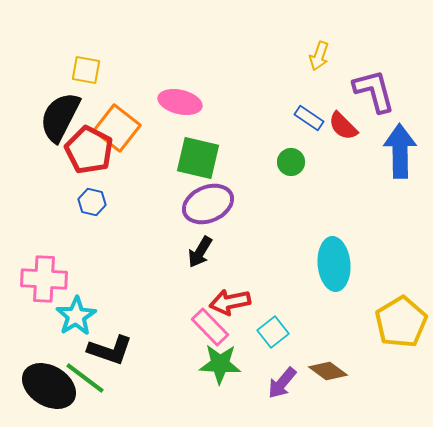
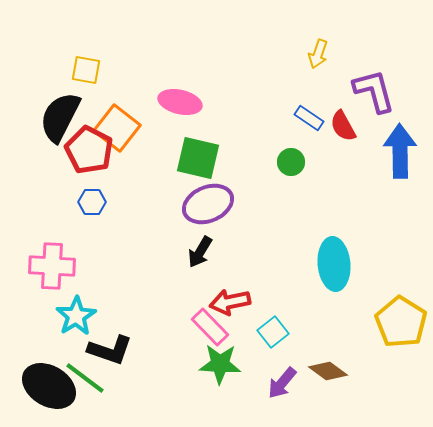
yellow arrow: moved 1 px left, 2 px up
red semicircle: rotated 16 degrees clockwise
blue hexagon: rotated 12 degrees counterclockwise
pink cross: moved 8 px right, 13 px up
yellow pentagon: rotated 9 degrees counterclockwise
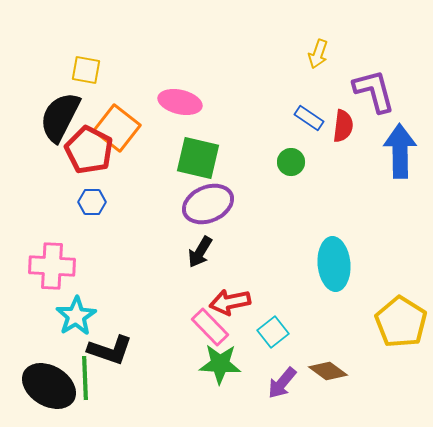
red semicircle: rotated 144 degrees counterclockwise
green line: rotated 51 degrees clockwise
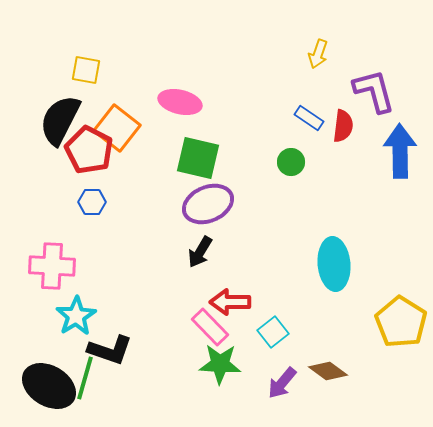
black semicircle: moved 3 px down
red arrow: rotated 12 degrees clockwise
green line: rotated 18 degrees clockwise
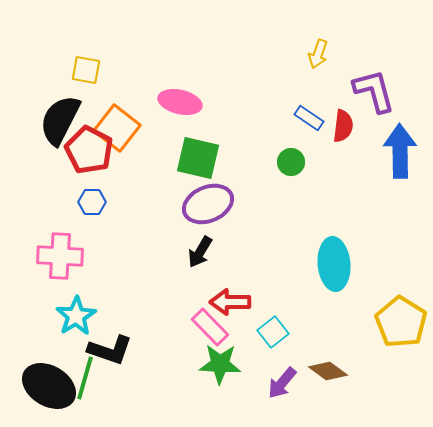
pink cross: moved 8 px right, 10 px up
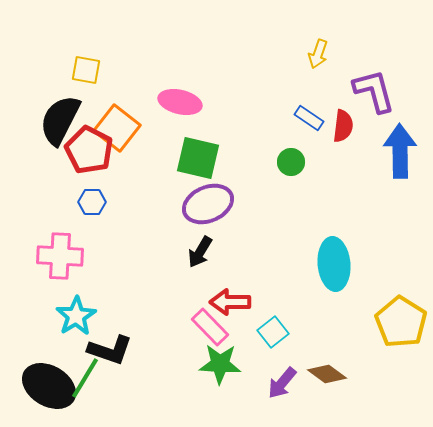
brown diamond: moved 1 px left, 3 px down
green line: rotated 15 degrees clockwise
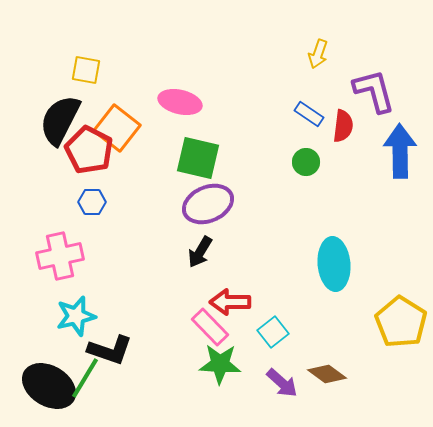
blue rectangle: moved 4 px up
green circle: moved 15 px right
pink cross: rotated 15 degrees counterclockwise
cyan star: rotated 18 degrees clockwise
purple arrow: rotated 88 degrees counterclockwise
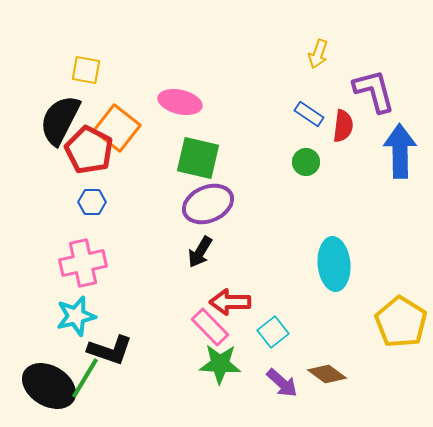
pink cross: moved 23 px right, 7 px down
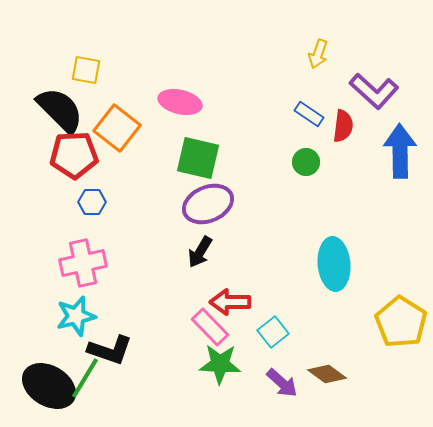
purple L-shape: rotated 147 degrees clockwise
black semicircle: moved 10 px up; rotated 108 degrees clockwise
red pentagon: moved 15 px left, 5 px down; rotated 30 degrees counterclockwise
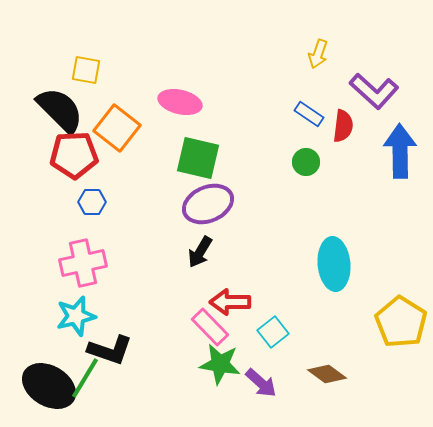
green star: rotated 6 degrees clockwise
purple arrow: moved 21 px left
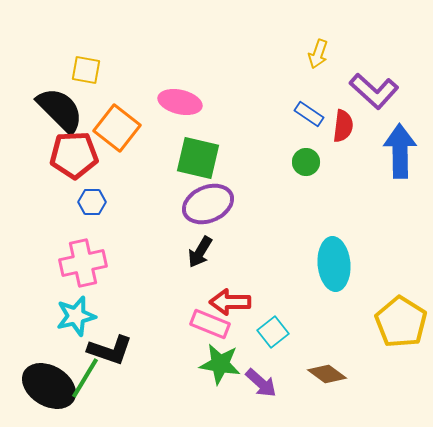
pink rectangle: moved 3 px up; rotated 24 degrees counterclockwise
